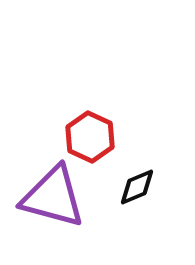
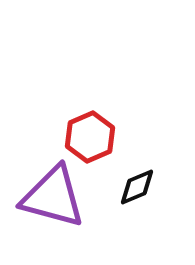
red hexagon: rotated 12 degrees clockwise
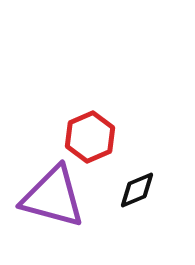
black diamond: moved 3 px down
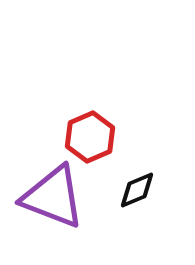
purple triangle: rotated 6 degrees clockwise
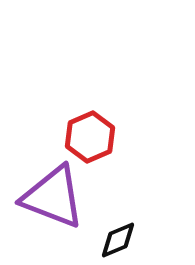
black diamond: moved 19 px left, 50 px down
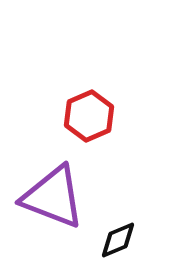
red hexagon: moved 1 px left, 21 px up
